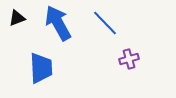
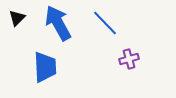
black triangle: rotated 24 degrees counterclockwise
blue trapezoid: moved 4 px right, 1 px up
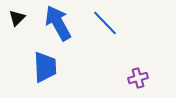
purple cross: moved 9 px right, 19 px down
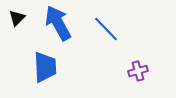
blue line: moved 1 px right, 6 px down
purple cross: moved 7 px up
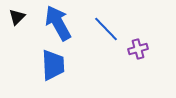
black triangle: moved 1 px up
blue trapezoid: moved 8 px right, 2 px up
purple cross: moved 22 px up
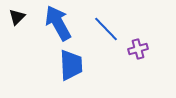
blue trapezoid: moved 18 px right
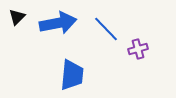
blue arrow: rotated 108 degrees clockwise
blue trapezoid: moved 1 px right, 10 px down; rotated 8 degrees clockwise
